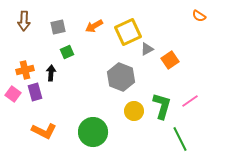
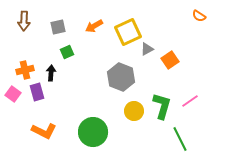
purple rectangle: moved 2 px right
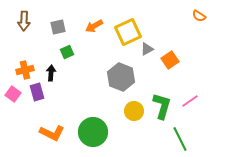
orange L-shape: moved 8 px right, 2 px down
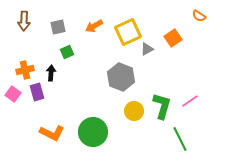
orange square: moved 3 px right, 22 px up
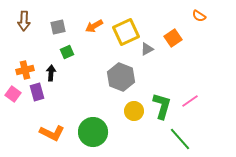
yellow square: moved 2 px left
green line: rotated 15 degrees counterclockwise
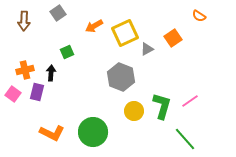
gray square: moved 14 px up; rotated 21 degrees counterclockwise
yellow square: moved 1 px left, 1 px down
purple rectangle: rotated 30 degrees clockwise
green line: moved 5 px right
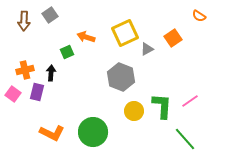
gray square: moved 8 px left, 2 px down
orange arrow: moved 8 px left, 11 px down; rotated 48 degrees clockwise
green L-shape: rotated 12 degrees counterclockwise
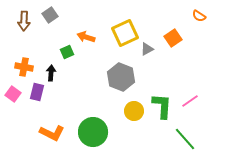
orange cross: moved 1 px left, 3 px up; rotated 24 degrees clockwise
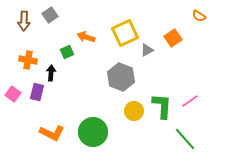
gray triangle: moved 1 px down
orange cross: moved 4 px right, 7 px up
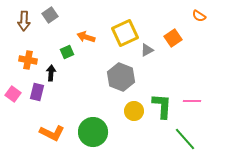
pink line: moved 2 px right; rotated 36 degrees clockwise
